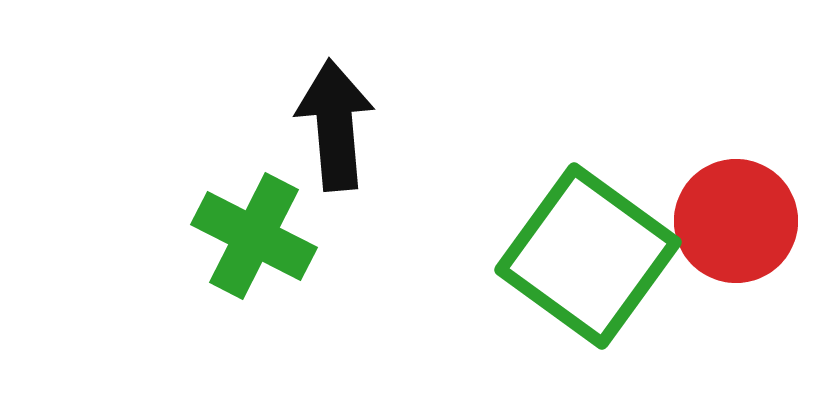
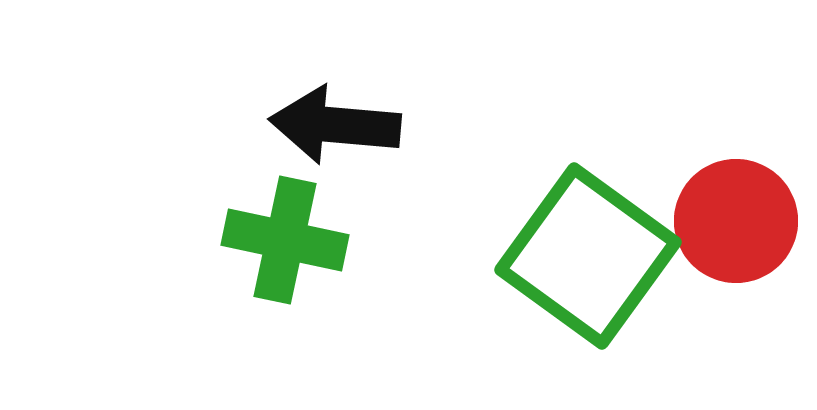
black arrow: rotated 80 degrees counterclockwise
green cross: moved 31 px right, 4 px down; rotated 15 degrees counterclockwise
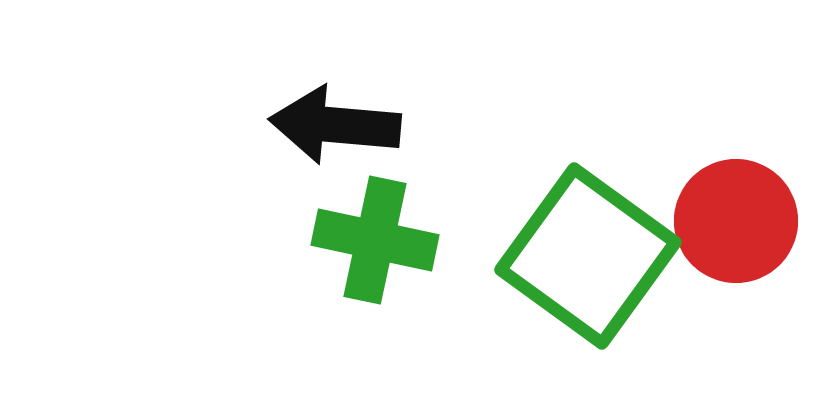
green cross: moved 90 px right
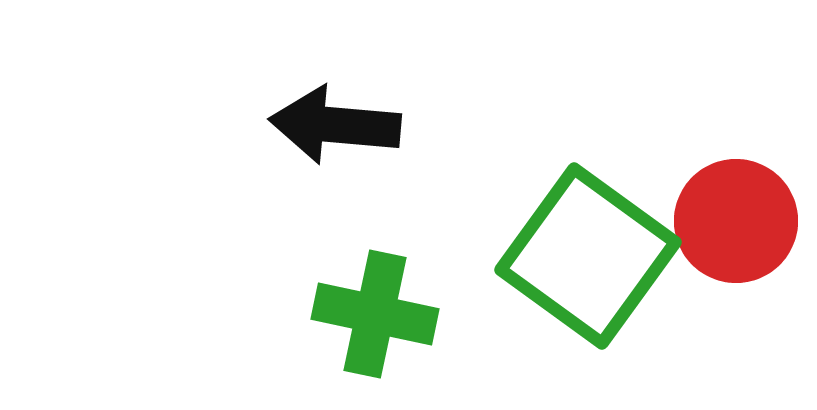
green cross: moved 74 px down
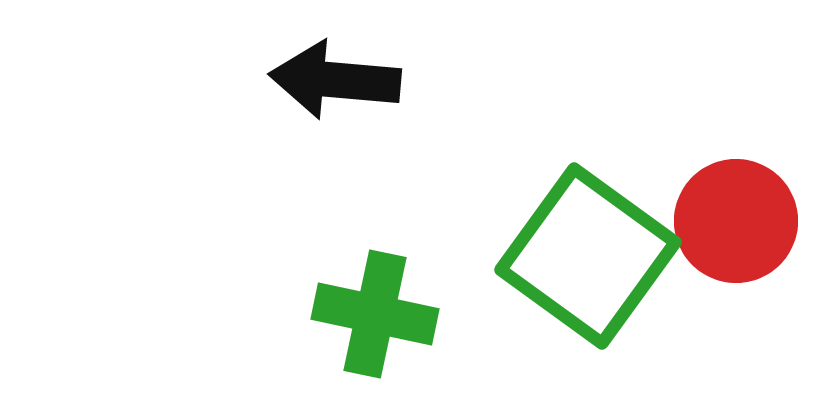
black arrow: moved 45 px up
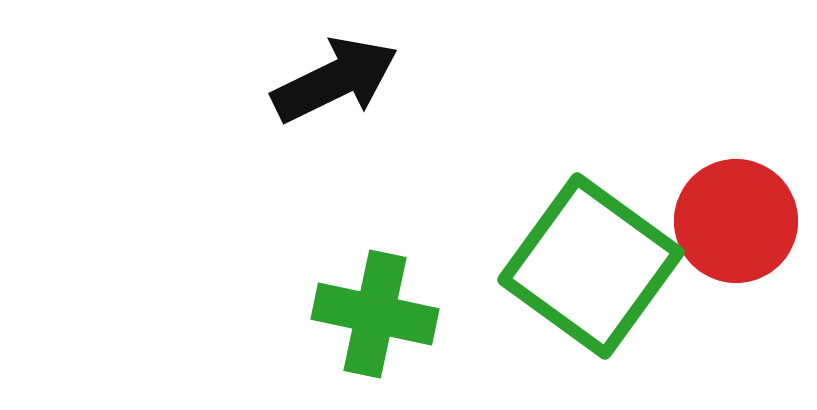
black arrow: rotated 149 degrees clockwise
green square: moved 3 px right, 10 px down
